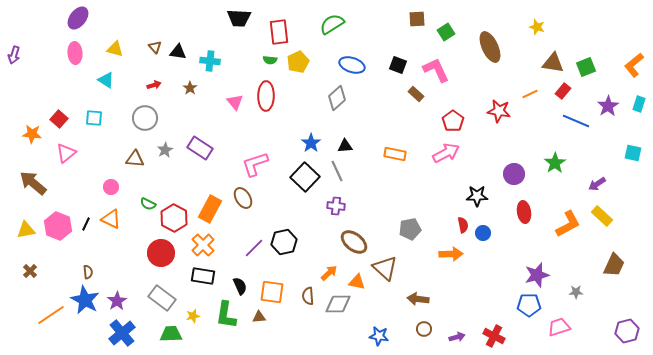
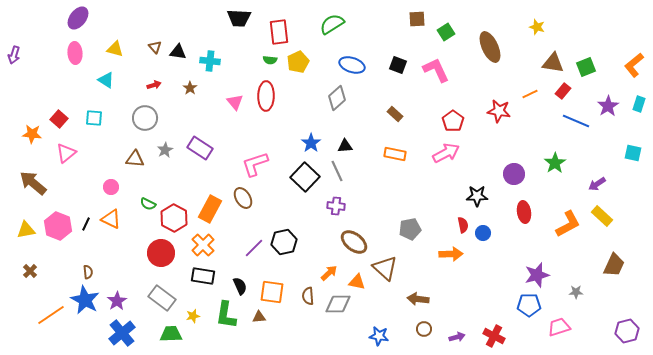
brown rectangle at (416, 94): moved 21 px left, 20 px down
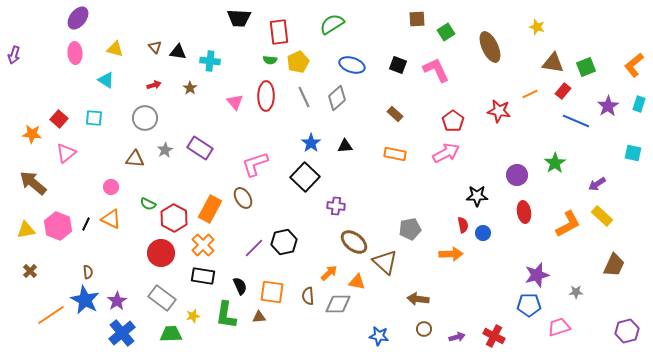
gray line at (337, 171): moved 33 px left, 74 px up
purple circle at (514, 174): moved 3 px right, 1 px down
brown triangle at (385, 268): moved 6 px up
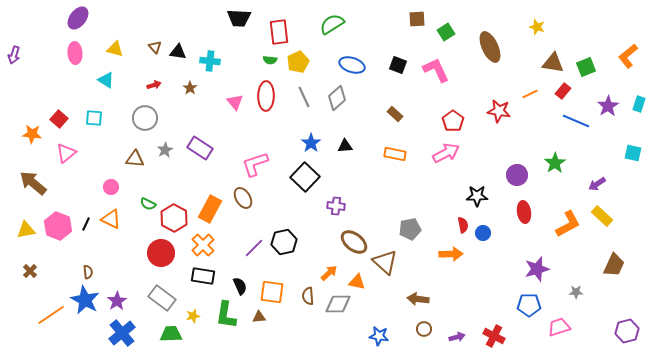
orange L-shape at (634, 65): moved 6 px left, 9 px up
purple star at (537, 275): moved 6 px up
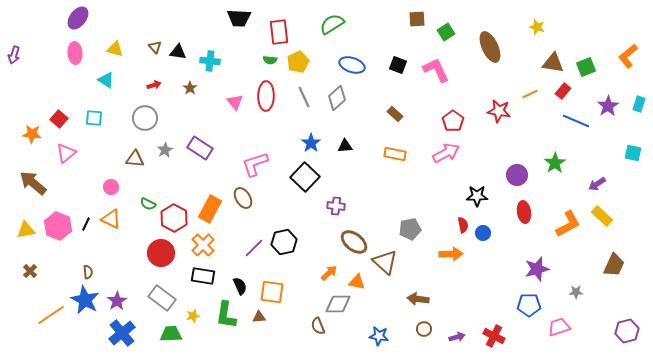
brown semicircle at (308, 296): moved 10 px right, 30 px down; rotated 18 degrees counterclockwise
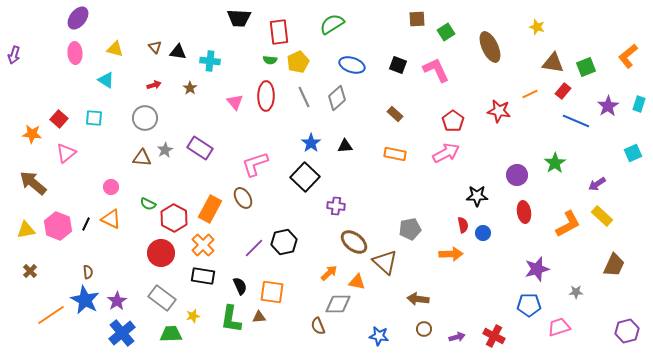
cyan square at (633, 153): rotated 36 degrees counterclockwise
brown triangle at (135, 159): moved 7 px right, 1 px up
green L-shape at (226, 315): moved 5 px right, 4 px down
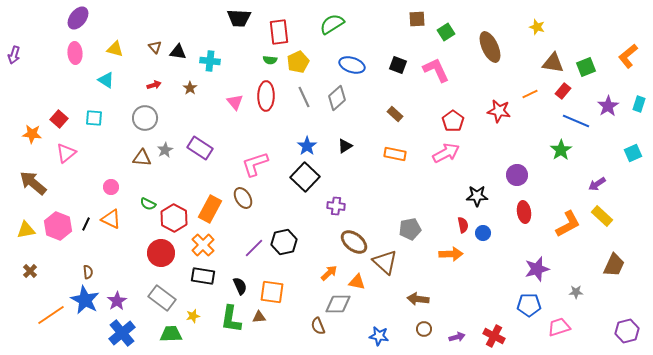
blue star at (311, 143): moved 4 px left, 3 px down
black triangle at (345, 146): rotated 28 degrees counterclockwise
green star at (555, 163): moved 6 px right, 13 px up
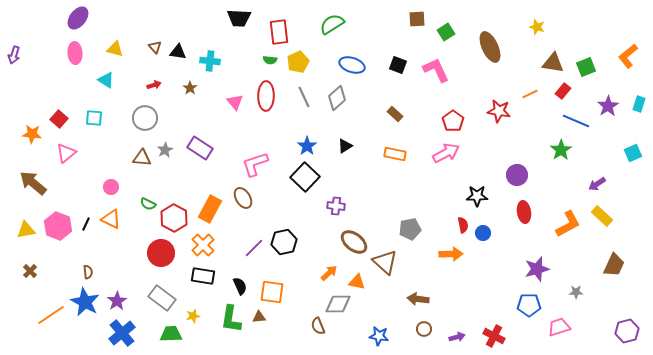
blue star at (85, 300): moved 2 px down
